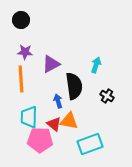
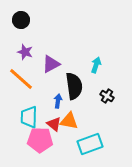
purple star: rotated 14 degrees clockwise
orange line: rotated 44 degrees counterclockwise
blue arrow: rotated 24 degrees clockwise
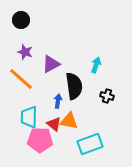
black cross: rotated 16 degrees counterclockwise
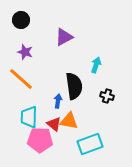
purple triangle: moved 13 px right, 27 px up
